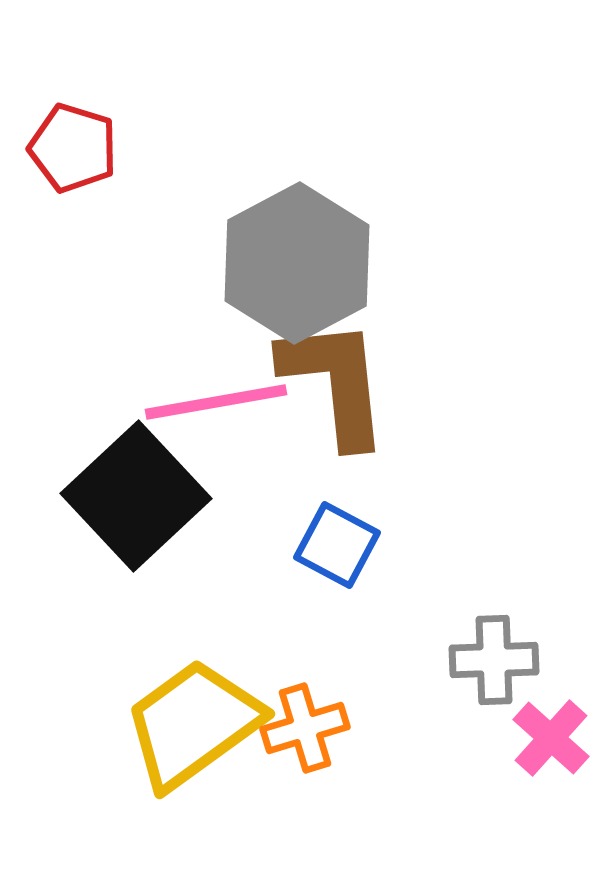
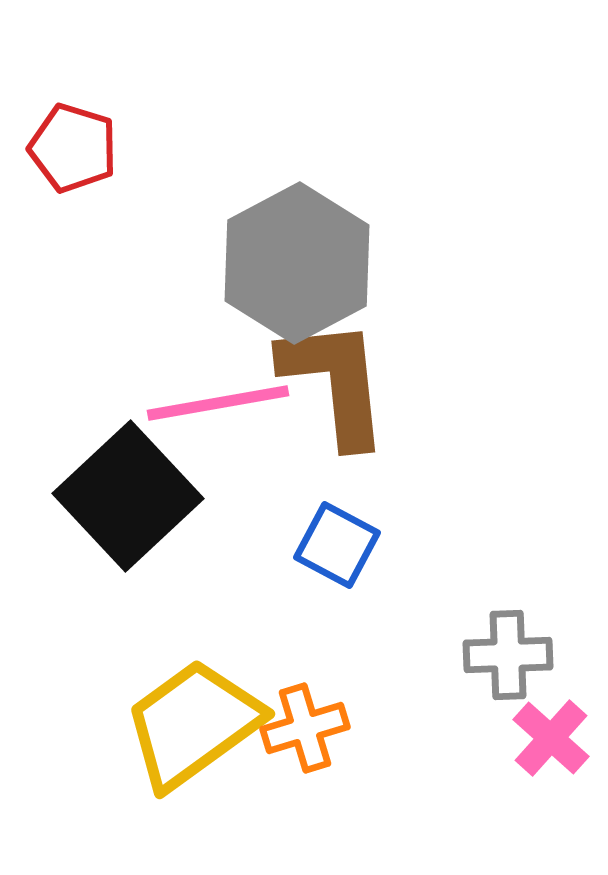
pink line: moved 2 px right, 1 px down
black square: moved 8 px left
gray cross: moved 14 px right, 5 px up
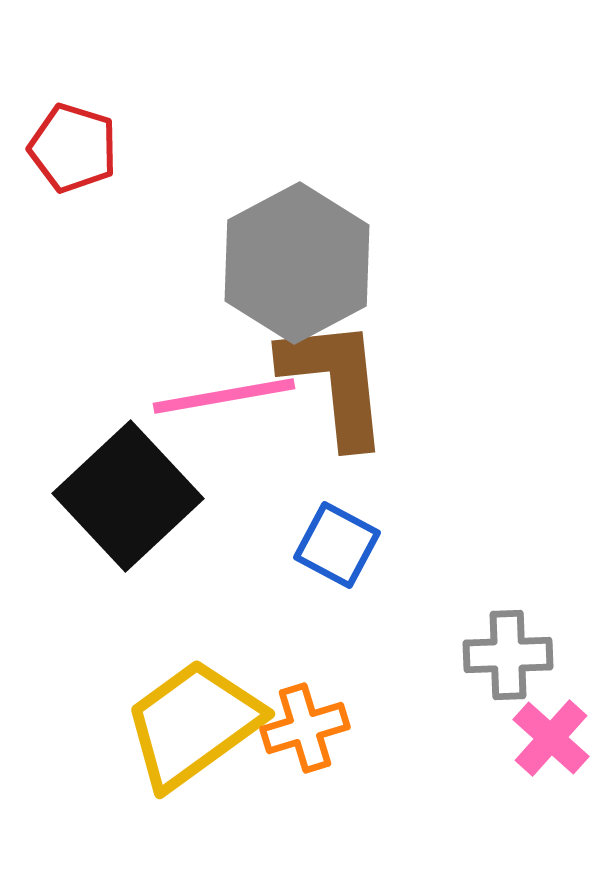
pink line: moved 6 px right, 7 px up
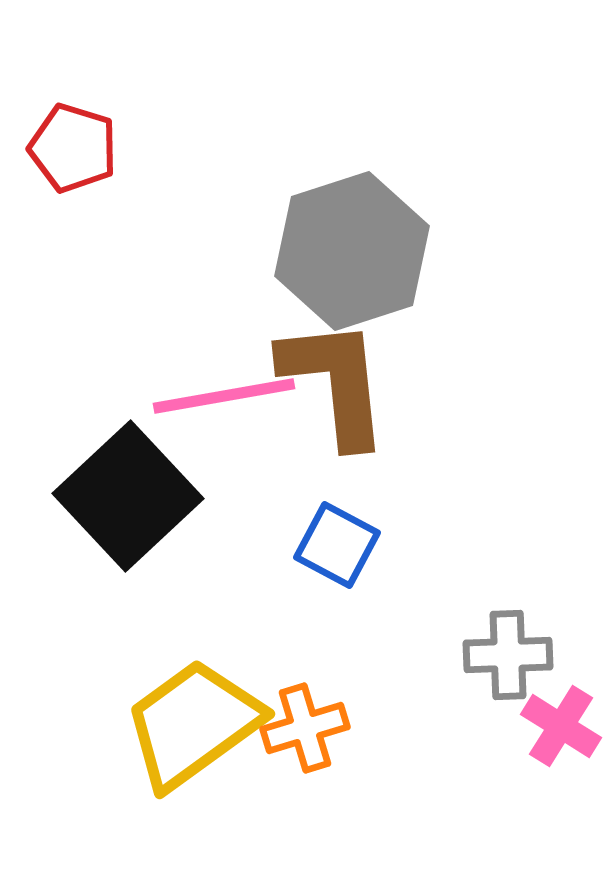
gray hexagon: moved 55 px right, 12 px up; rotated 10 degrees clockwise
pink cross: moved 10 px right, 12 px up; rotated 10 degrees counterclockwise
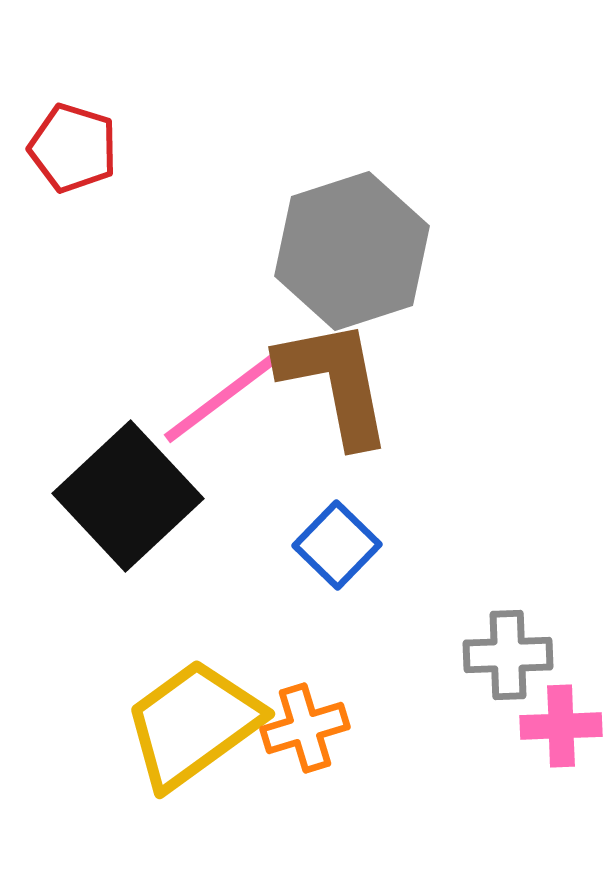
brown L-shape: rotated 5 degrees counterclockwise
pink line: rotated 27 degrees counterclockwise
blue square: rotated 16 degrees clockwise
pink cross: rotated 34 degrees counterclockwise
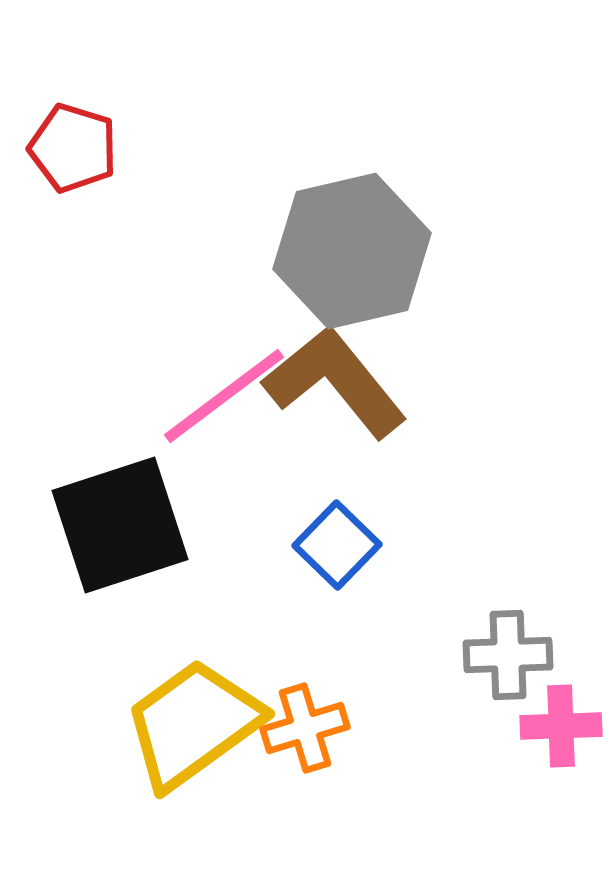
gray hexagon: rotated 5 degrees clockwise
brown L-shape: rotated 28 degrees counterclockwise
black square: moved 8 px left, 29 px down; rotated 25 degrees clockwise
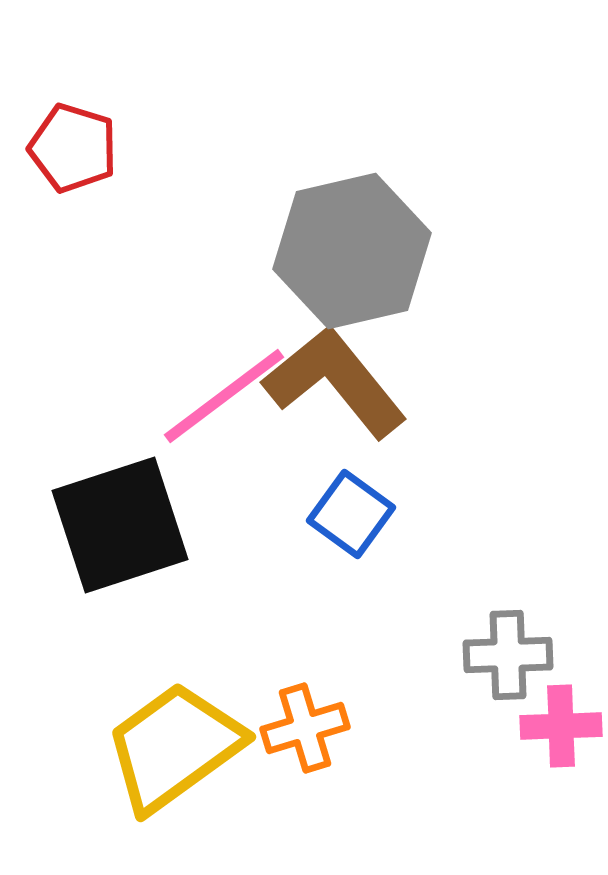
blue square: moved 14 px right, 31 px up; rotated 8 degrees counterclockwise
yellow trapezoid: moved 19 px left, 23 px down
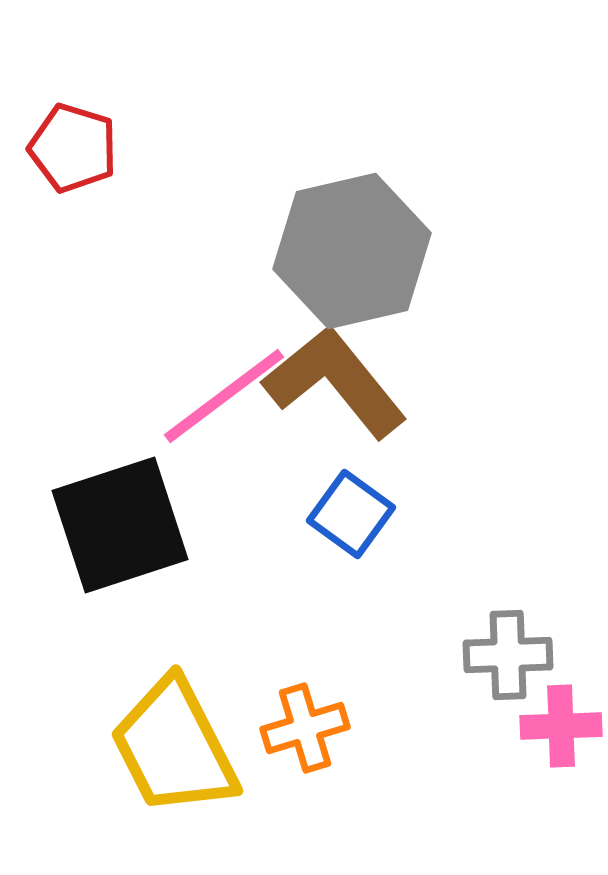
yellow trapezoid: rotated 81 degrees counterclockwise
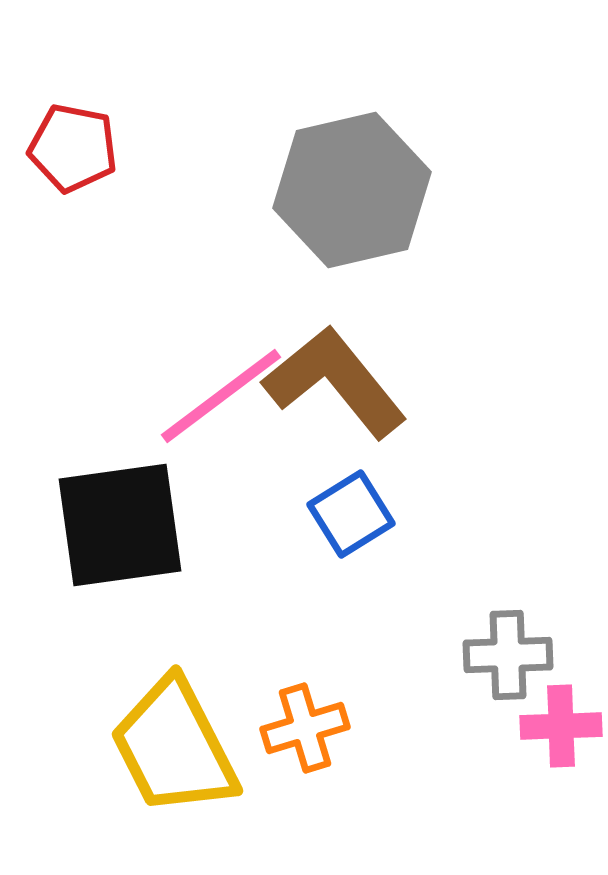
red pentagon: rotated 6 degrees counterclockwise
gray hexagon: moved 61 px up
pink line: moved 3 px left
blue square: rotated 22 degrees clockwise
black square: rotated 10 degrees clockwise
